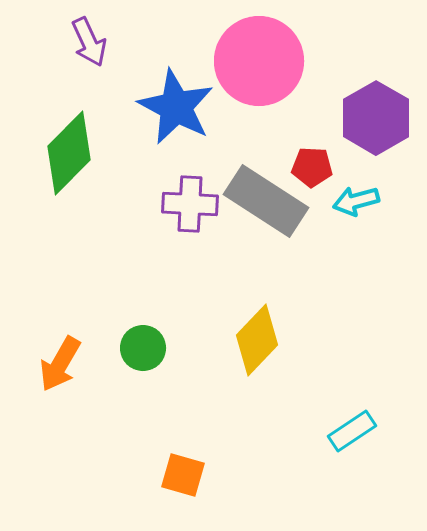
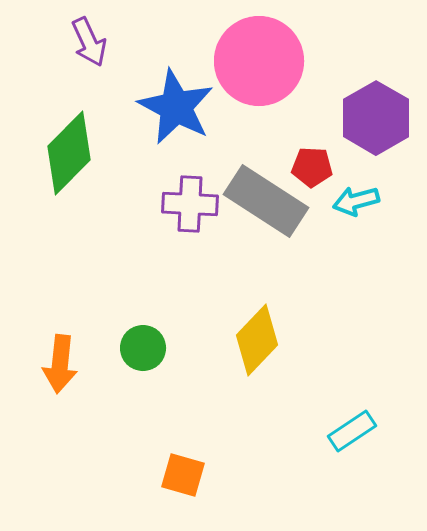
orange arrow: rotated 24 degrees counterclockwise
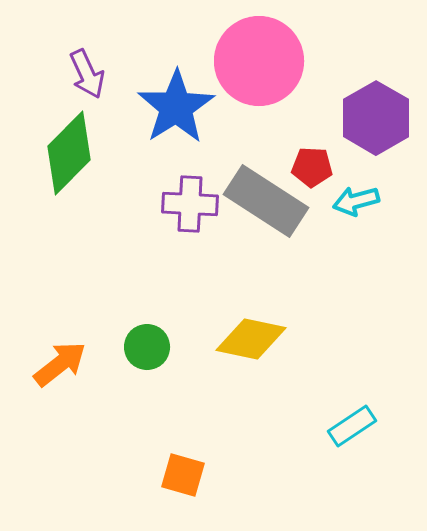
purple arrow: moved 2 px left, 32 px down
blue star: rotated 12 degrees clockwise
yellow diamond: moved 6 px left, 1 px up; rotated 58 degrees clockwise
green circle: moved 4 px right, 1 px up
orange arrow: rotated 134 degrees counterclockwise
cyan rectangle: moved 5 px up
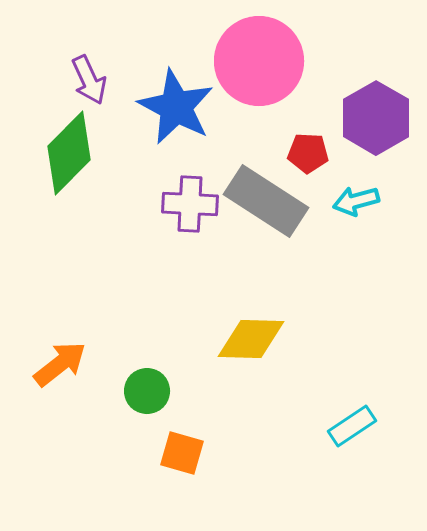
purple arrow: moved 2 px right, 6 px down
blue star: rotated 12 degrees counterclockwise
red pentagon: moved 4 px left, 14 px up
yellow diamond: rotated 10 degrees counterclockwise
green circle: moved 44 px down
orange square: moved 1 px left, 22 px up
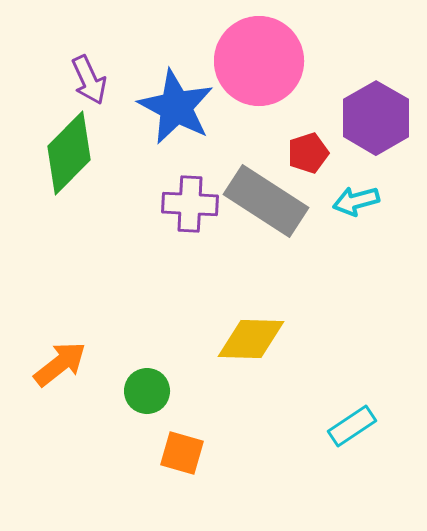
red pentagon: rotated 21 degrees counterclockwise
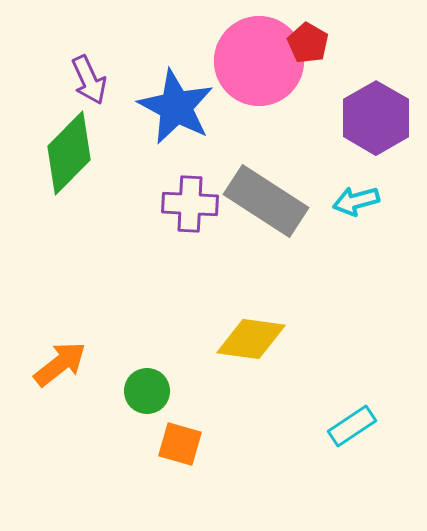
red pentagon: moved 110 px up; rotated 24 degrees counterclockwise
yellow diamond: rotated 6 degrees clockwise
orange square: moved 2 px left, 9 px up
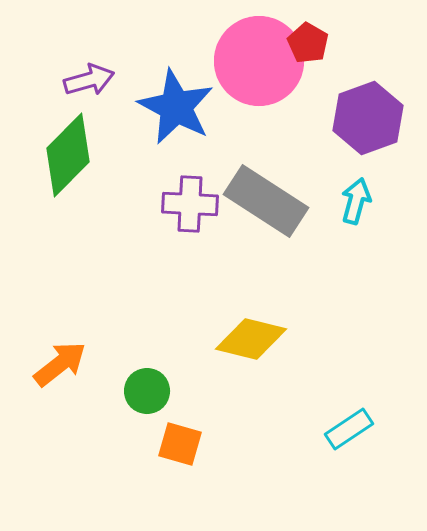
purple arrow: rotated 81 degrees counterclockwise
purple hexagon: moved 8 px left; rotated 10 degrees clockwise
green diamond: moved 1 px left, 2 px down
cyan arrow: rotated 120 degrees clockwise
yellow diamond: rotated 6 degrees clockwise
cyan rectangle: moved 3 px left, 3 px down
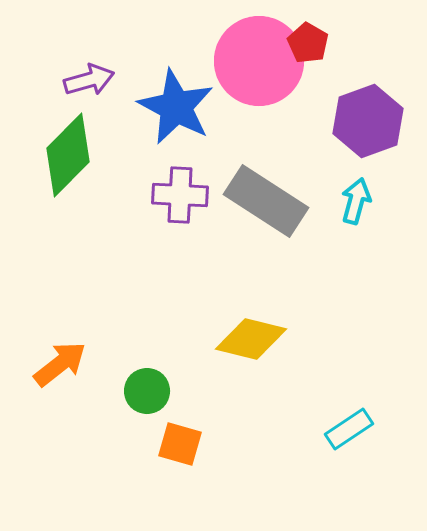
purple hexagon: moved 3 px down
purple cross: moved 10 px left, 9 px up
